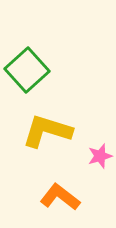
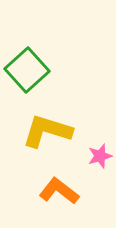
orange L-shape: moved 1 px left, 6 px up
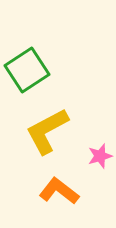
green square: rotated 9 degrees clockwise
yellow L-shape: rotated 45 degrees counterclockwise
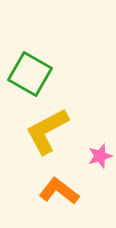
green square: moved 3 px right, 4 px down; rotated 27 degrees counterclockwise
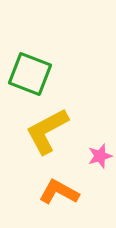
green square: rotated 9 degrees counterclockwise
orange L-shape: moved 1 px down; rotated 9 degrees counterclockwise
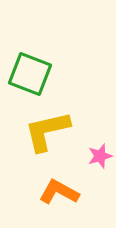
yellow L-shape: rotated 15 degrees clockwise
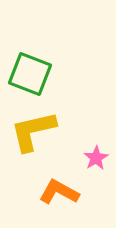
yellow L-shape: moved 14 px left
pink star: moved 4 px left, 2 px down; rotated 15 degrees counterclockwise
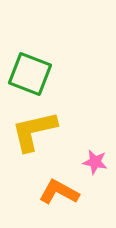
yellow L-shape: moved 1 px right
pink star: moved 1 px left, 4 px down; rotated 30 degrees counterclockwise
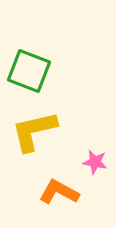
green square: moved 1 px left, 3 px up
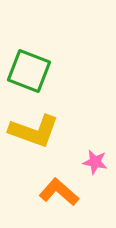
yellow L-shape: rotated 147 degrees counterclockwise
orange L-shape: rotated 12 degrees clockwise
